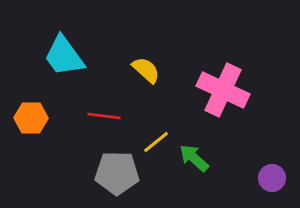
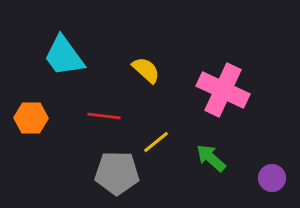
green arrow: moved 17 px right
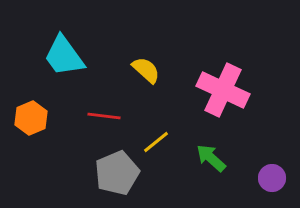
orange hexagon: rotated 24 degrees counterclockwise
gray pentagon: rotated 24 degrees counterclockwise
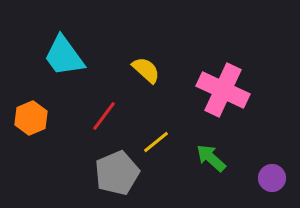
red line: rotated 60 degrees counterclockwise
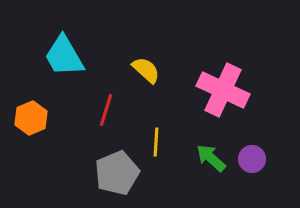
cyan trapezoid: rotated 6 degrees clockwise
red line: moved 2 px right, 6 px up; rotated 20 degrees counterclockwise
yellow line: rotated 48 degrees counterclockwise
purple circle: moved 20 px left, 19 px up
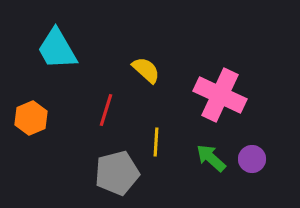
cyan trapezoid: moved 7 px left, 7 px up
pink cross: moved 3 px left, 5 px down
gray pentagon: rotated 9 degrees clockwise
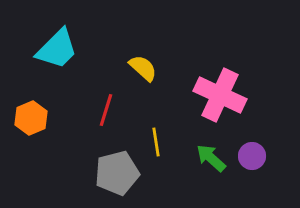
cyan trapezoid: rotated 105 degrees counterclockwise
yellow semicircle: moved 3 px left, 2 px up
yellow line: rotated 12 degrees counterclockwise
purple circle: moved 3 px up
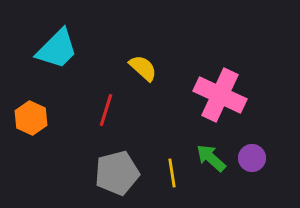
orange hexagon: rotated 12 degrees counterclockwise
yellow line: moved 16 px right, 31 px down
purple circle: moved 2 px down
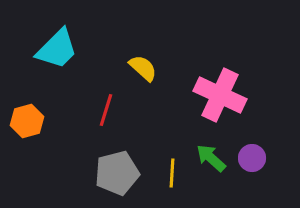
orange hexagon: moved 4 px left, 3 px down; rotated 20 degrees clockwise
yellow line: rotated 12 degrees clockwise
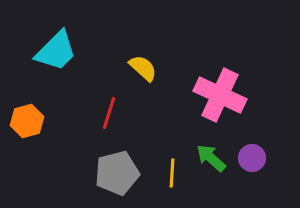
cyan trapezoid: moved 1 px left, 2 px down
red line: moved 3 px right, 3 px down
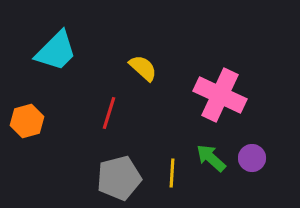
gray pentagon: moved 2 px right, 5 px down
